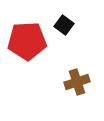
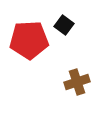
red pentagon: moved 2 px right, 1 px up
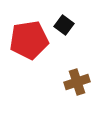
red pentagon: rotated 6 degrees counterclockwise
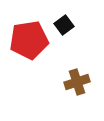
black square: rotated 18 degrees clockwise
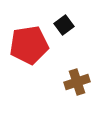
red pentagon: moved 5 px down
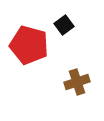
red pentagon: rotated 24 degrees clockwise
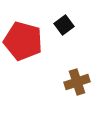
red pentagon: moved 6 px left, 4 px up
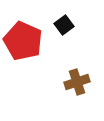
red pentagon: rotated 9 degrees clockwise
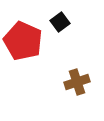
black square: moved 4 px left, 3 px up
